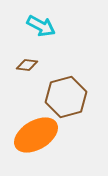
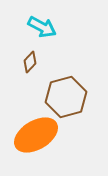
cyan arrow: moved 1 px right, 1 px down
brown diamond: moved 3 px right, 3 px up; rotated 55 degrees counterclockwise
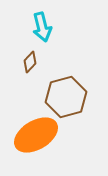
cyan arrow: rotated 48 degrees clockwise
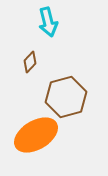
cyan arrow: moved 6 px right, 5 px up
